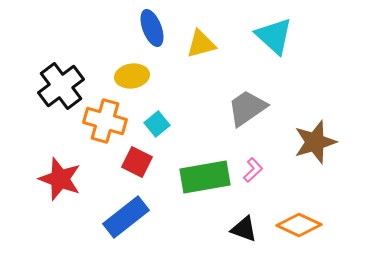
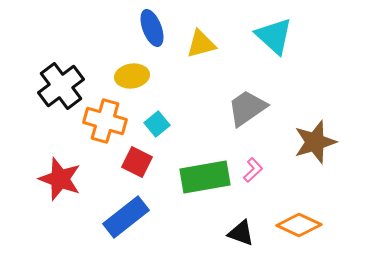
black triangle: moved 3 px left, 4 px down
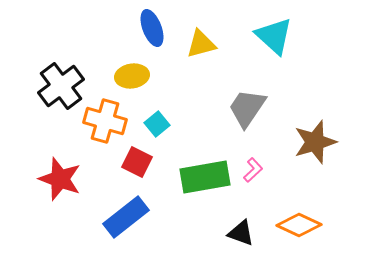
gray trapezoid: rotated 21 degrees counterclockwise
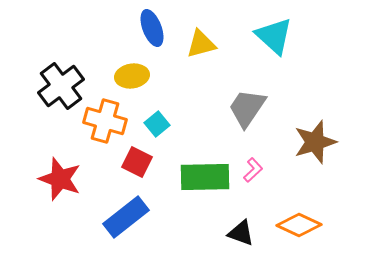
green rectangle: rotated 9 degrees clockwise
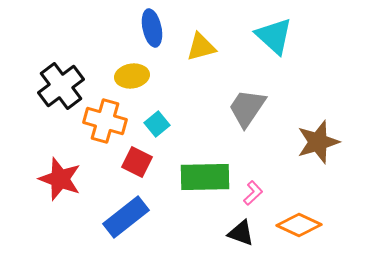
blue ellipse: rotated 9 degrees clockwise
yellow triangle: moved 3 px down
brown star: moved 3 px right
pink L-shape: moved 23 px down
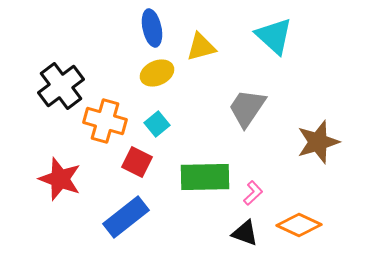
yellow ellipse: moved 25 px right, 3 px up; rotated 16 degrees counterclockwise
black triangle: moved 4 px right
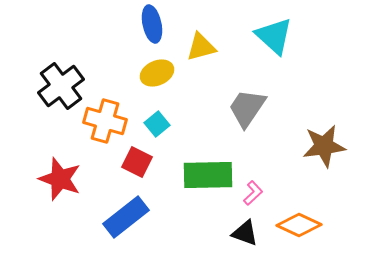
blue ellipse: moved 4 px up
brown star: moved 6 px right, 4 px down; rotated 9 degrees clockwise
green rectangle: moved 3 px right, 2 px up
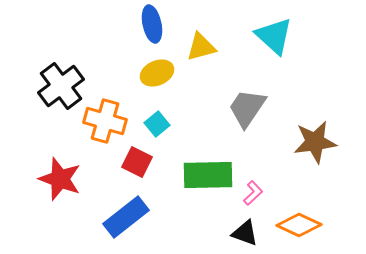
brown star: moved 9 px left, 4 px up
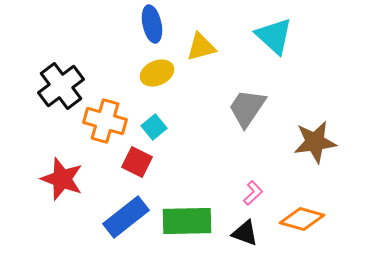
cyan square: moved 3 px left, 3 px down
green rectangle: moved 21 px left, 46 px down
red star: moved 2 px right
orange diamond: moved 3 px right, 6 px up; rotated 9 degrees counterclockwise
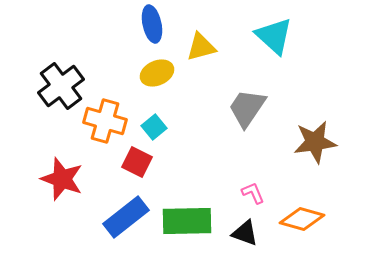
pink L-shape: rotated 70 degrees counterclockwise
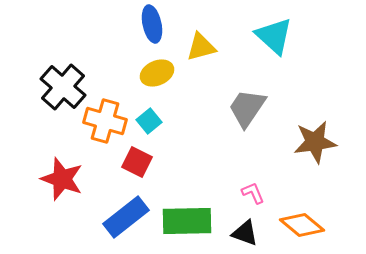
black cross: moved 2 px right, 1 px down; rotated 12 degrees counterclockwise
cyan square: moved 5 px left, 6 px up
orange diamond: moved 6 px down; rotated 24 degrees clockwise
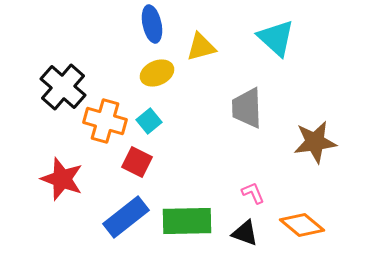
cyan triangle: moved 2 px right, 2 px down
gray trapezoid: rotated 36 degrees counterclockwise
